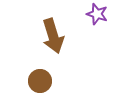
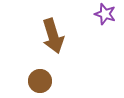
purple star: moved 8 px right
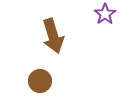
purple star: rotated 20 degrees clockwise
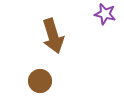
purple star: rotated 25 degrees counterclockwise
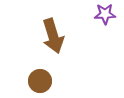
purple star: rotated 15 degrees counterclockwise
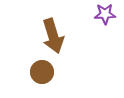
brown circle: moved 2 px right, 9 px up
